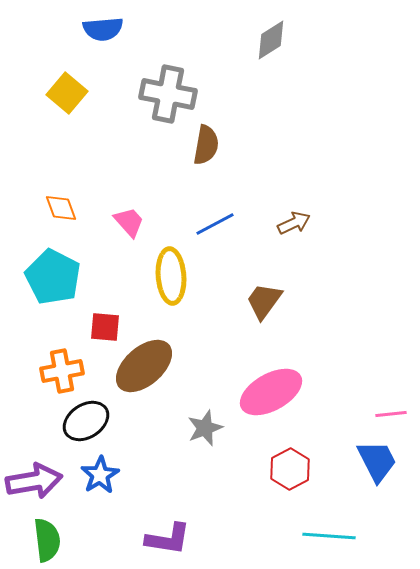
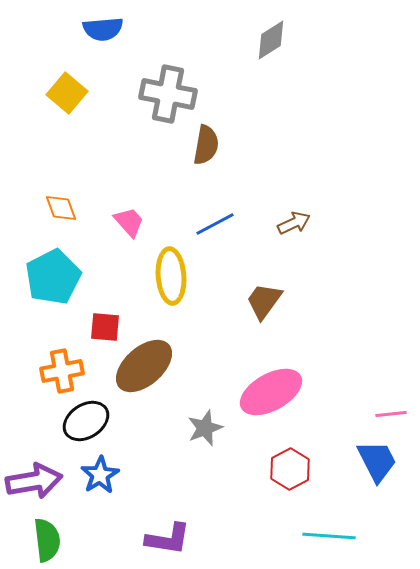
cyan pentagon: rotated 18 degrees clockwise
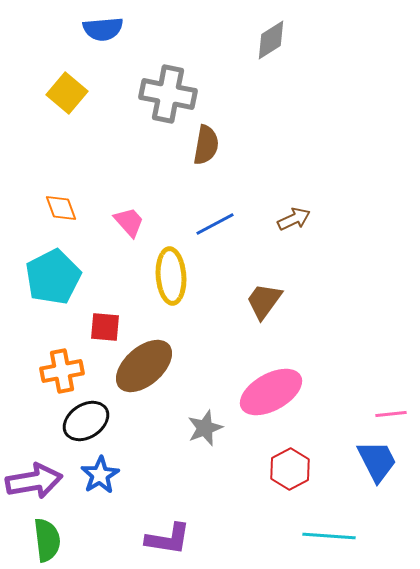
brown arrow: moved 4 px up
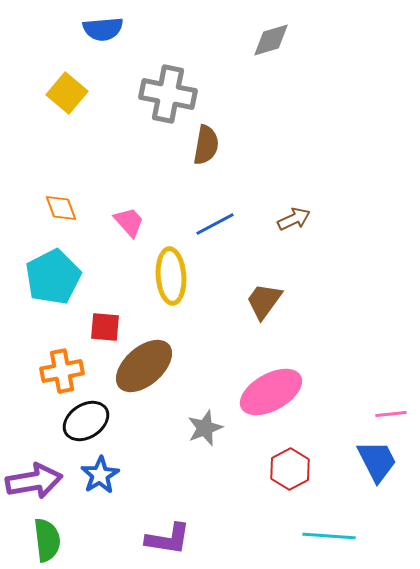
gray diamond: rotated 15 degrees clockwise
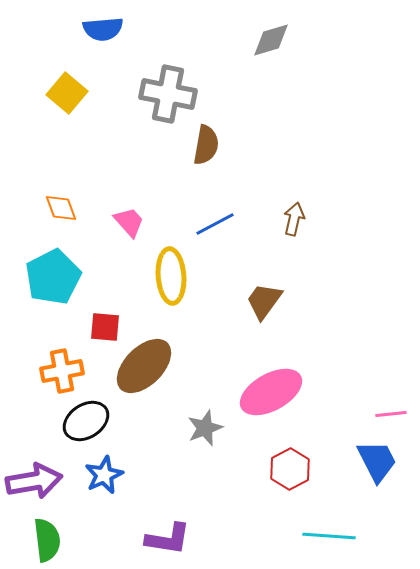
brown arrow: rotated 52 degrees counterclockwise
brown ellipse: rotated 4 degrees counterclockwise
blue star: moved 4 px right; rotated 6 degrees clockwise
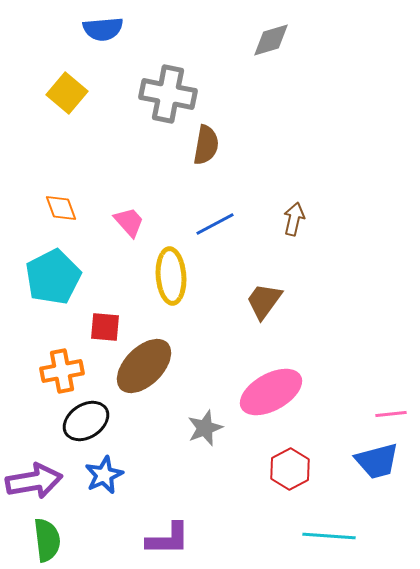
blue trapezoid: rotated 102 degrees clockwise
purple L-shape: rotated 9 degrees counterclockwise
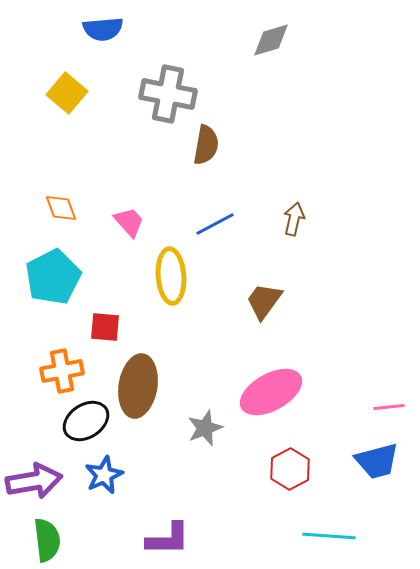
brown ellipse: moved 6 px left, 20 px down; rotated 36 degrees counterclockwise
pink line: moved 2 px left, 7 px up
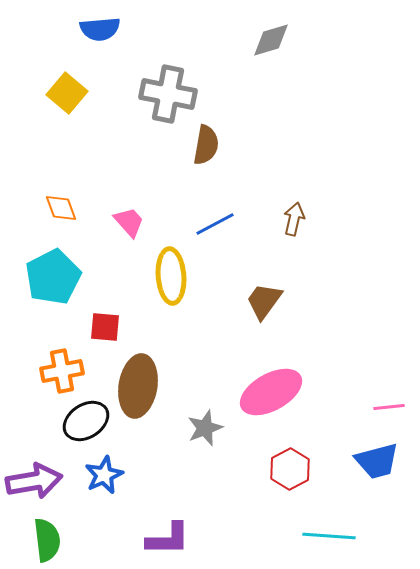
blue semicircle: moved 3 px left
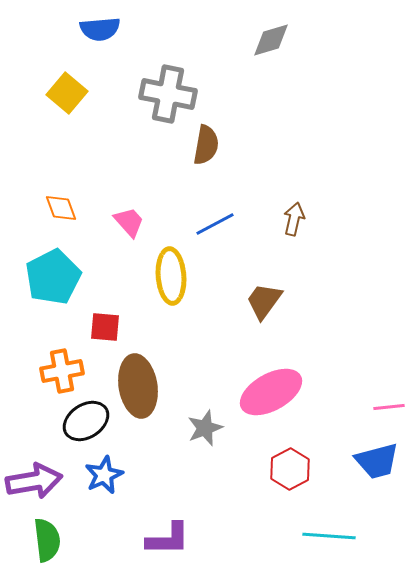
brown ellipse: rotated 18 degrees counterclockwise
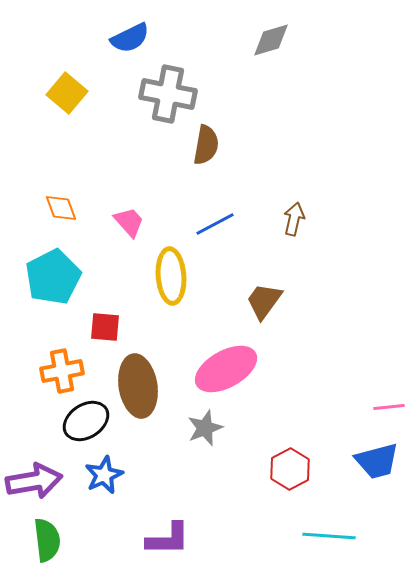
blue semicircle: moved 30 px right, 9 px down; rotated 21 degrees counterclockwise
pink ellipse: moved 45 px left, 23 px up
